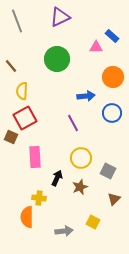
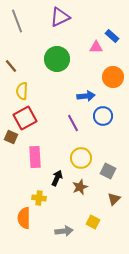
blue circle: moved 9 px left, 3 px down
orange semicircle: moved 3 px left, 1 px down
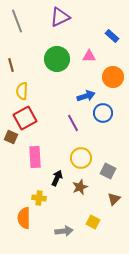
pink triangle: moved 7 px left, 9 px down
brown line: moved 1 px up; rotated 24 degrees clockwise
blue arrow: rotated 12 degrees counterclockwise
blue circle: moved 3 px up
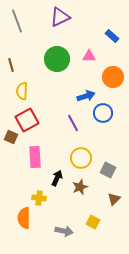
red square: moved 2 px right, 2 px down
gray square: moved 1 px up
gray arrow: rotated 18 degrees clockwise
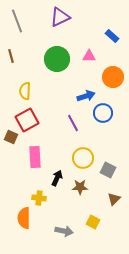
brown line: moved 9 px up
yellow semicircle: moved 3 px right
yellow circle: moved 2 px right
brown star: rotated 21 degrees clockwise
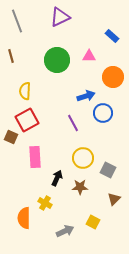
green circle: moved 1 px down
yellow cross: moved 6 px right, 5 px down; rotated 24 degrees clockwise
gray arrow: moved 1 px right; rotated 36 degrees counterclockwise
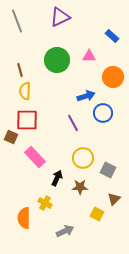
brown line: moved 9 px right, 14 px down
red square: rotated 30 degrees clockwise
pink rectangle: rotated 40 degrees counterclockwise
yellow square: moved 4 px right, 8 px up
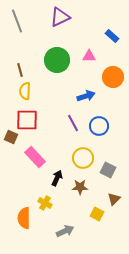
blue circle: moved 4 px left, 13 px down
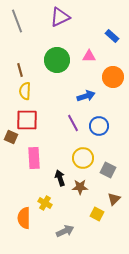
pink rectangle: moved 1 px left, 1 px down; rotated 40 degrees clockwise
black arrow: moved 3 px right; rotated 42 degrees counterclockwise
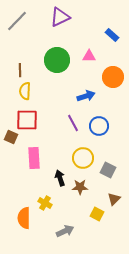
gray line: rotated 65 degrees clockwise
blue rectangle: moved 1 px up
brown line: rotated 16 degrees clockwise
